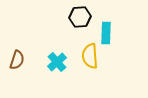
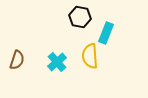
black hexagon: rotated 15 degrees clockwise
cyan rectangle: rotated 20 degrees clockwise
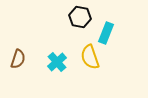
yellow semicircle: moved 1 px down; rotated 15 degrees counterclockwise
brown semicircle: moved 1 px right, 1 px up
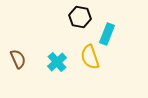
cyan rectangle: moved 1 px right, 1 px down
brown semicircle: rotated 42 degrees counterclockwise
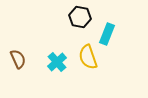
yellow semicircle: moved 2 px left
